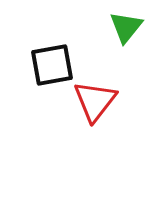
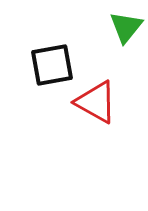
red triangle: moved 1 px right, 1 px down; rotated 39 degrees counterclockwise
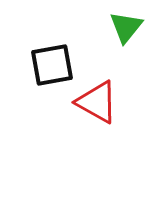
red triangle: moved 1 px right
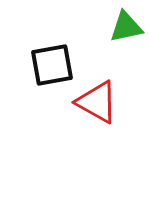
green triangle: rotated 39 degrees clockwise
